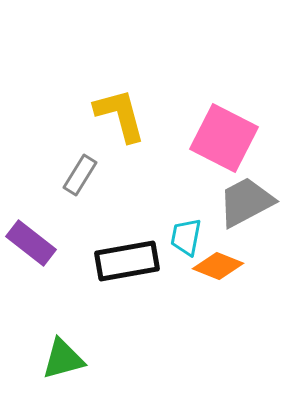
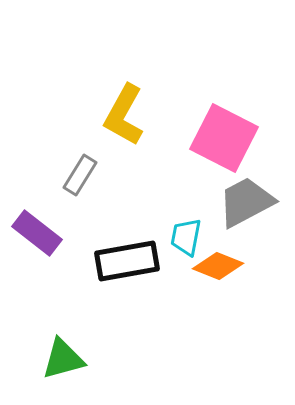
yellow L-shape: moved 4 px right; rotated 136 degrees counterclockwise
purple rectangle: moved 6 px right, 10 px up
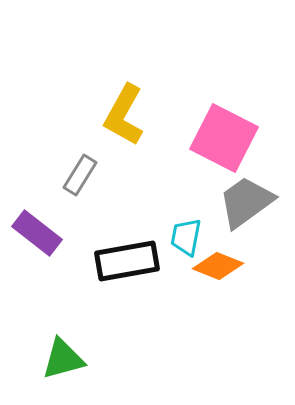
gray trapezoid: rotated 8 degrees counterclockwise
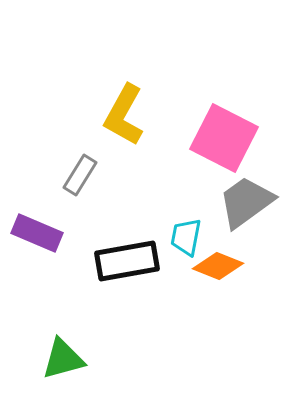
purple rectangle: rotated 15 degrees counterclockwise
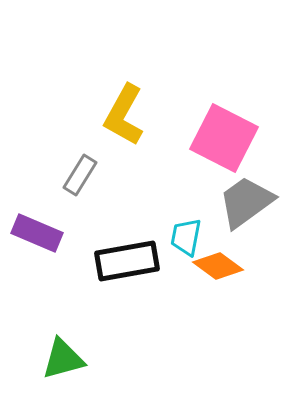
orange diamond: rotated 15 degrees clockwise
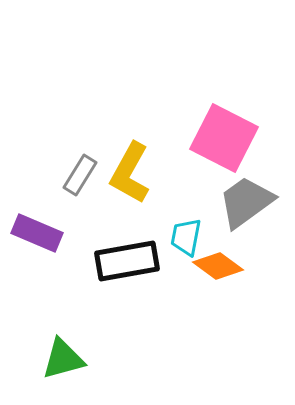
yellow L-shape: moved 6 px right, 58 px down
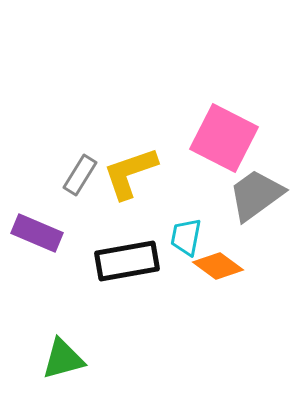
yellow L-shape: rotated 42 degrees clockwise
gray trapezoid: moved 10 px right, 7 px up
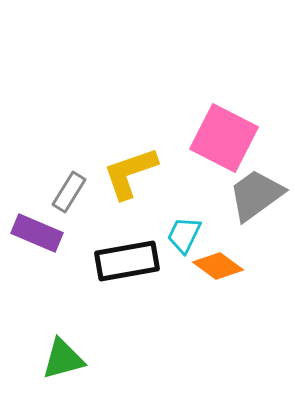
gray rectangle: moved 11 px left, 17 px down
cyan trapezoid: moved 2 px left, 2 px up; rotated 15 degrees clockwise
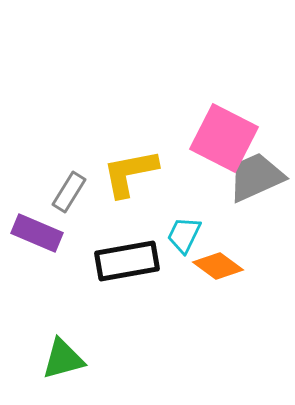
yellow L-shape: rotated 8 degrees clockwise
gray trapezoid: moved 18 px up; rotated 12 degrees clockwise
